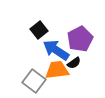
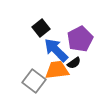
black square: moved 2 px right, 2 px up
blue arrow: rotated 12 degrees clockwise
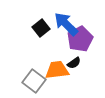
blue arrow: moved 10 px right, 26 px up
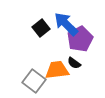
black semicircle: rotated 72 degrees clockwise
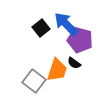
purple pentagon: moved 1 px down; rotated 30 degrees counterclockwise
orange trapezoid: rotated 115 degrees clockwise
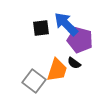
black square: rotated 30 degrees clockwise
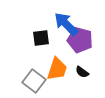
black square: moved 10 px down
black semicircle: moved 8 px right, 9 px down
orange trapezoid: moved 1 px up
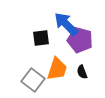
black semicircle: rotated 32 degrees clockwise
gray square: moved 1 px left, 1 px up
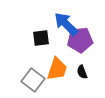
purple pentagon: rotated 20 degrees counterclockwise
